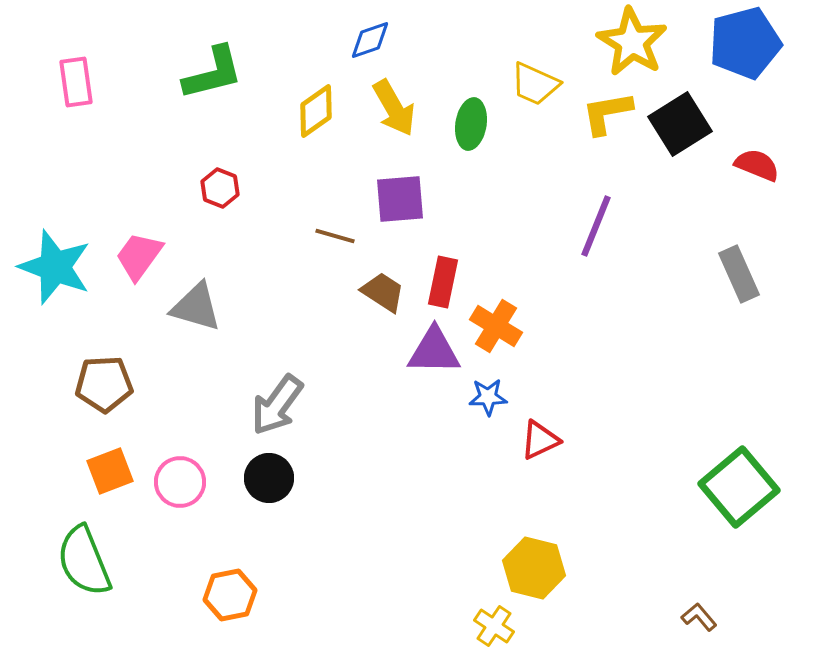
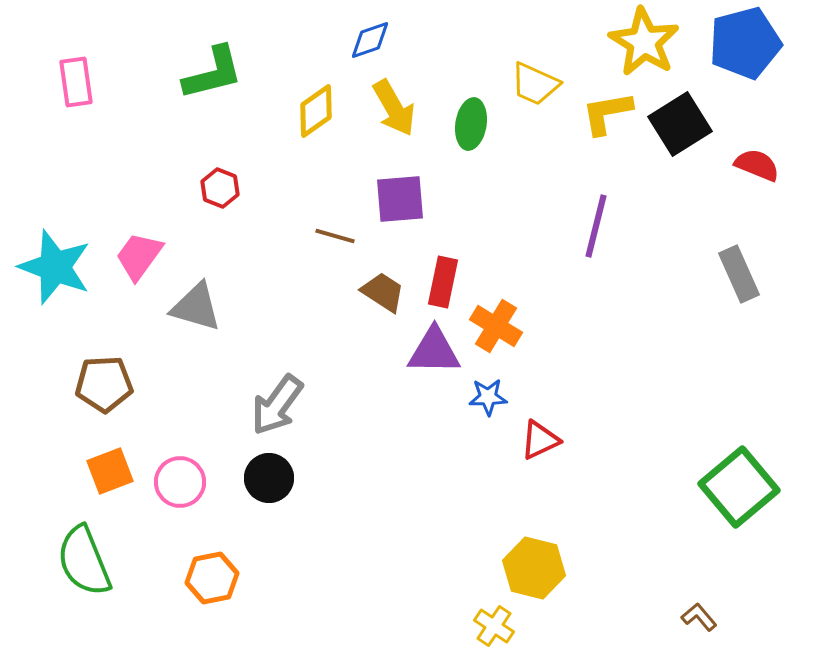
yellow star: moved 12 px right
purple line: rotated 8 degrees counterclockwise
orange hexagon: moved 18 px left, 17 px up
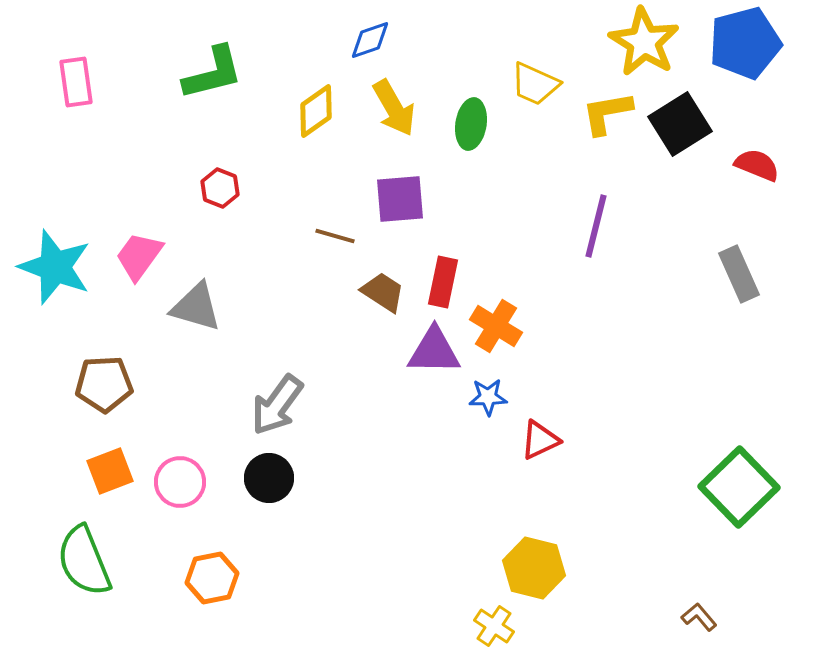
green square: rotated 4 degrees counterclockwise
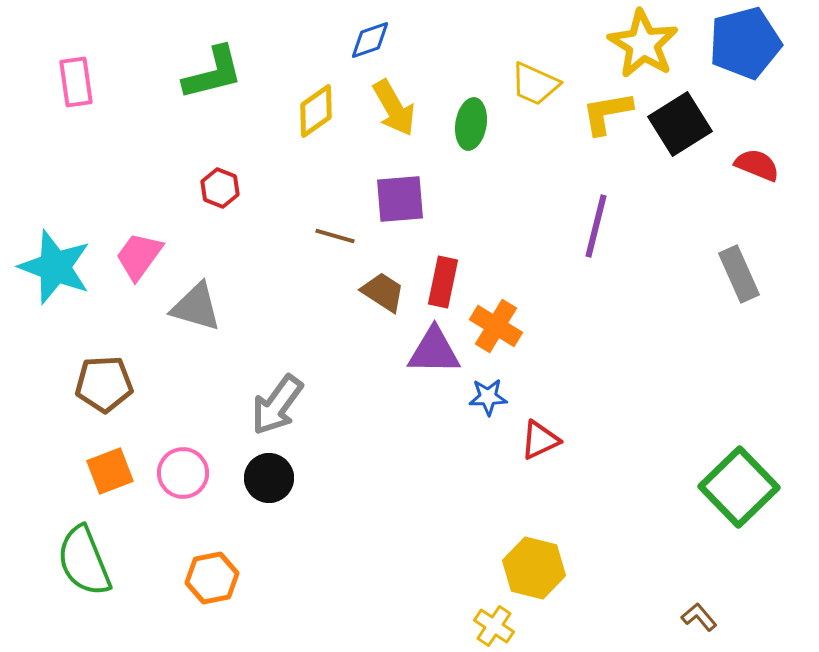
yellow star: moved 1 px left, 2 px down
pink circle: moved 3 px right, 9 px up
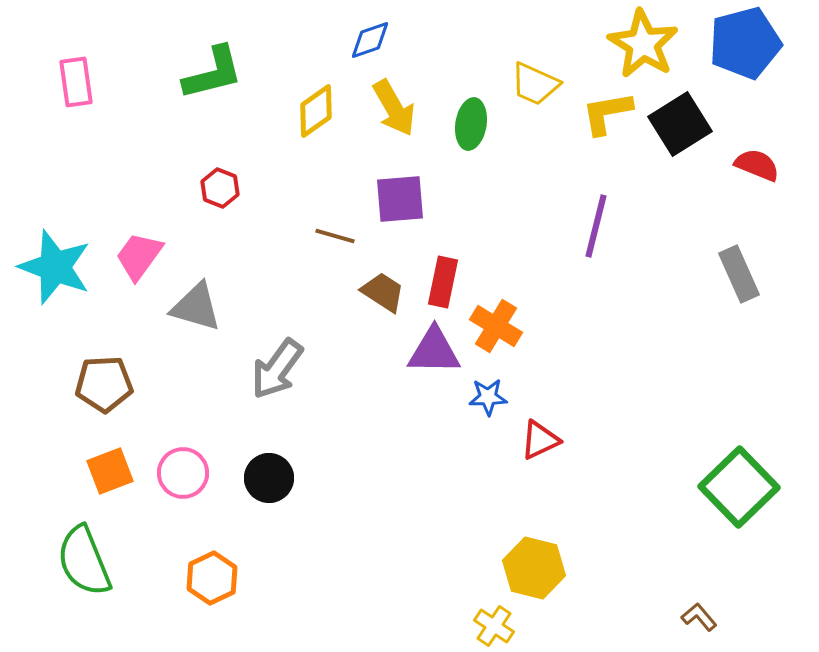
gray arrow: moved 36 px up
orange hexagon: rotated 15 degrees counterclockwise
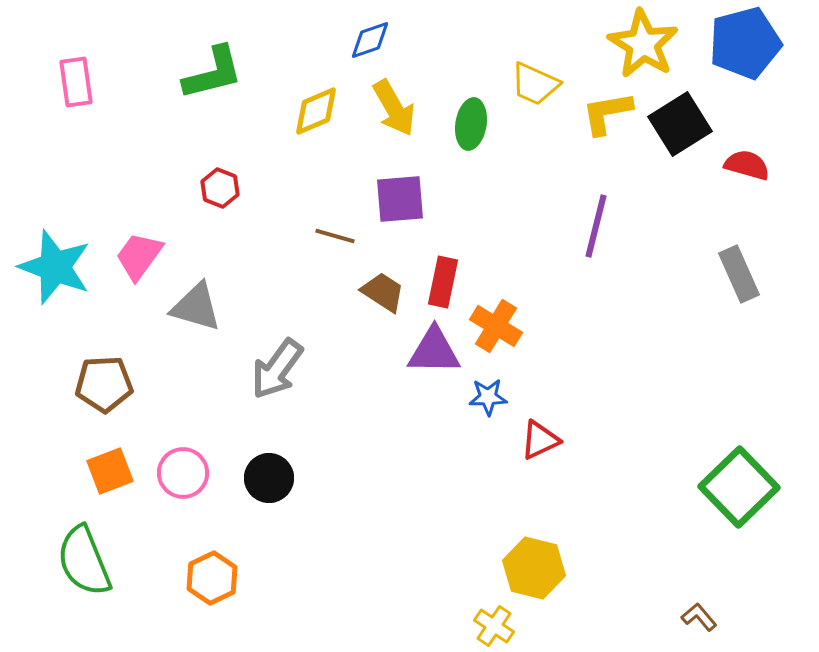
yellow diamond: rotated 12 degrees clockwise
red semicircle: moved 10 px left; rotated 6 degrees counterclockwise
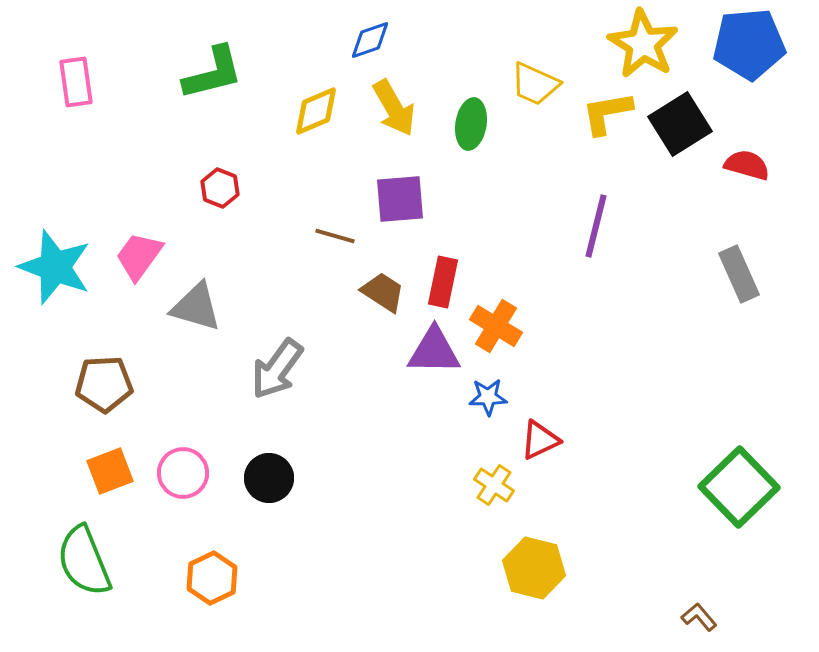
blue pentagon: moved 4 px right, 1 px down; rotated 10 degrees clockwise
yellow cross: moved 141 px up
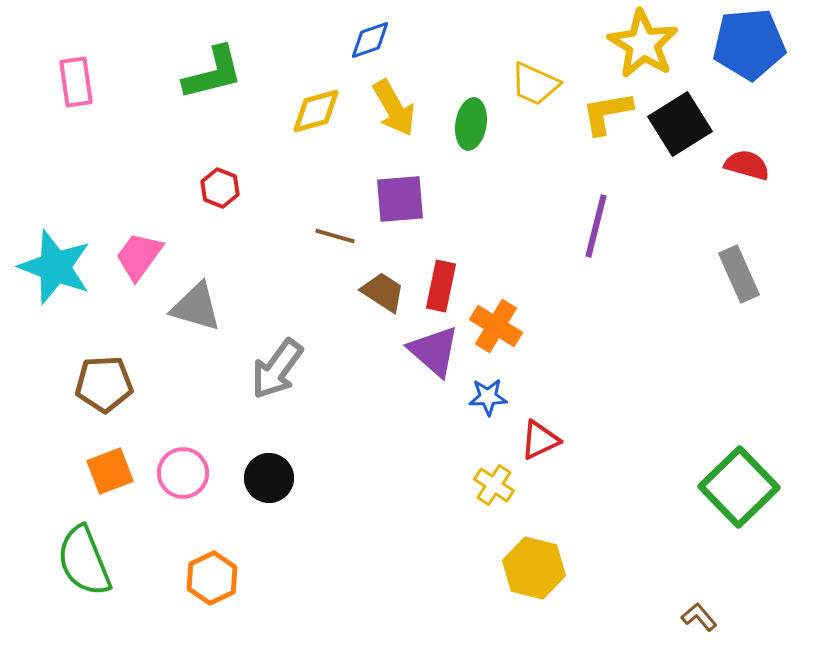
yellow diamond: rotated 8 degrees clockwise
red rectangle: moved 2 px left, 4 px down
purple triangle: rotated 40 degrees clockwise
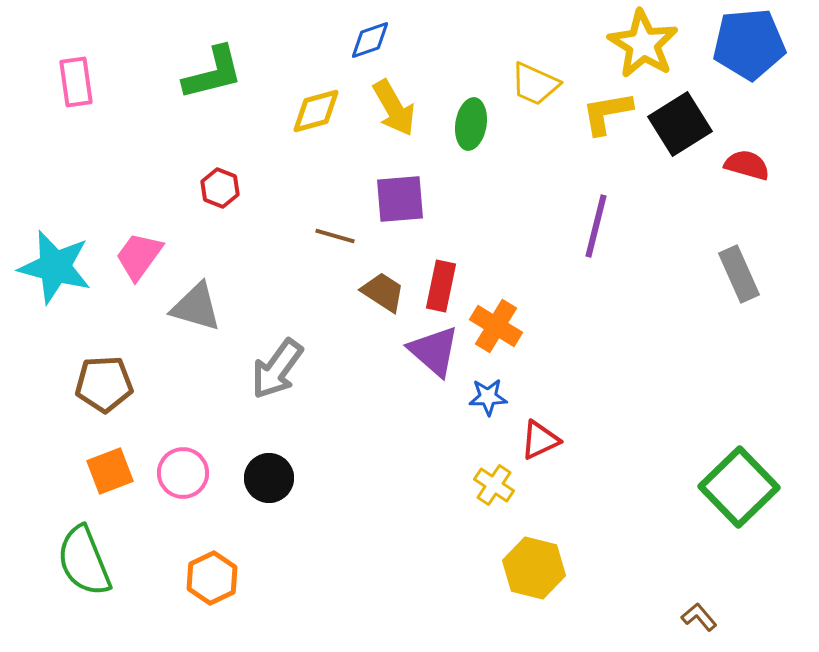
cyan star: rotated 6 degrees counterclockwise
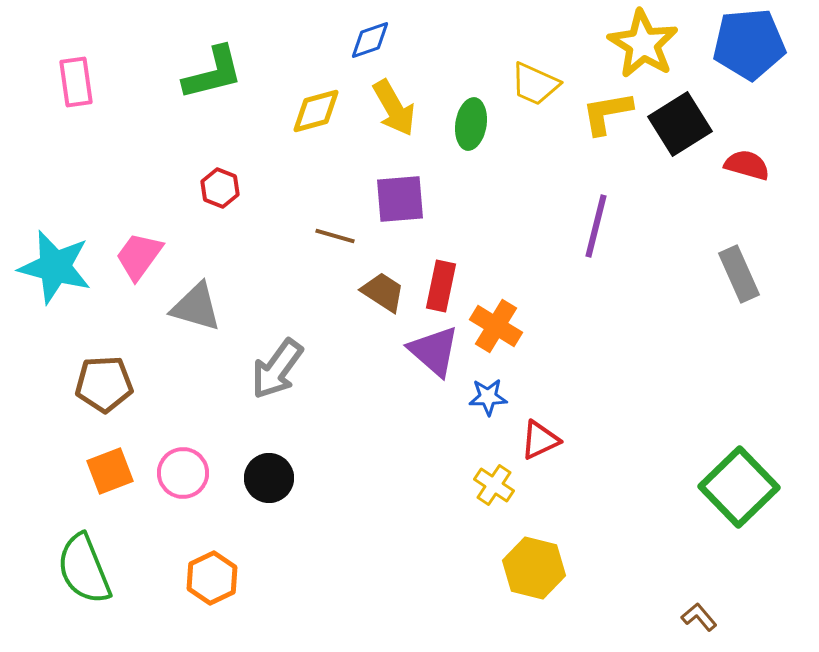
green semicircle: moved 8 px down
